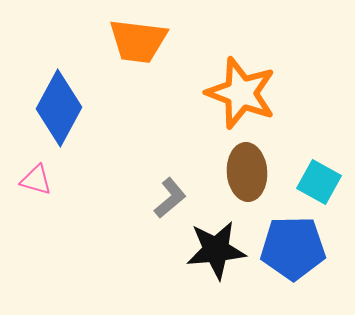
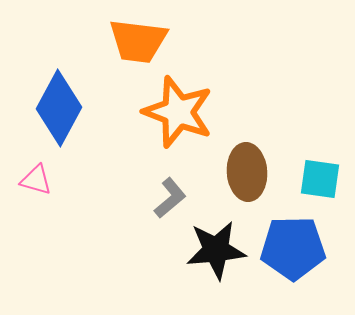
orange star: moved 63 px left, 19 px down
cyan square: moved 1 px right, 3 px up; rotated 21 degrees counterclockwise
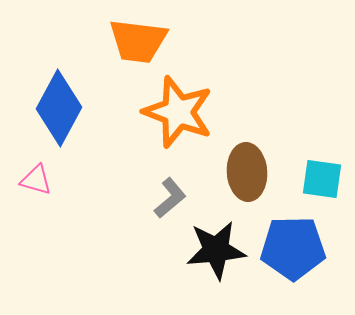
cyan square: moved 2 px right
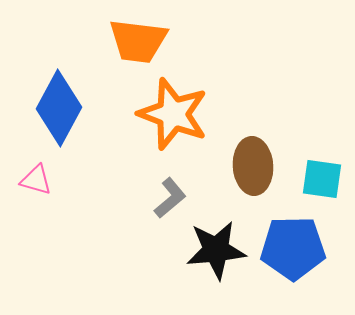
orange star: moved 5 px left, 2 px down
brown ellipse: moved 6 px right, 6 px up
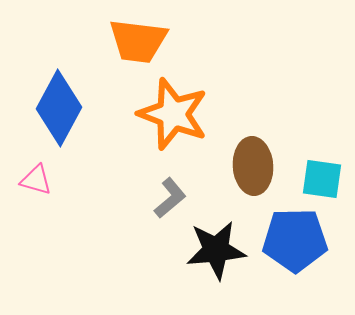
blue pentagon: moved 2 px right, 8 px up
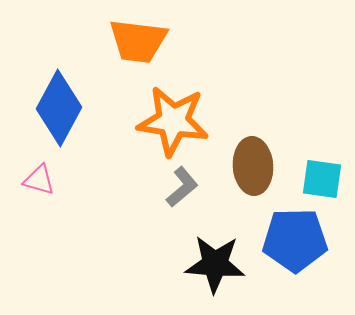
orange star: moved 7 px down; rotated 12 degrees counterclockwise
pink triangle: moved 3 px right
gray L-shape: moved 12 px right, 11 px up
black star: moved 1 px left, 14 px down; rotated 10 degrees clockwise
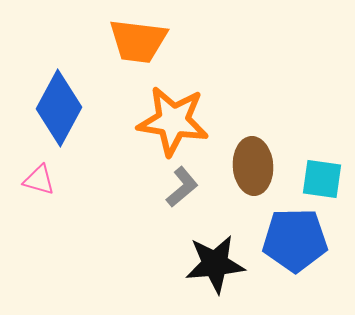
black star: rotated 10 degrees counterclockwise
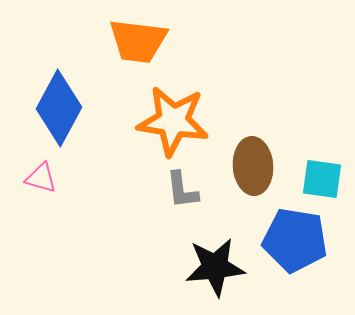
pink triangle: moved 2 px right, 2 px up
gray L-shape: moved 3 px down; rotated 123 degrees clockwise
blue pentagon: rotated 10 degrees clockwise
black star: moved 3 px down
